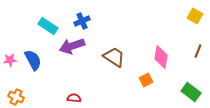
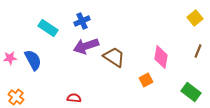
yellow square: moved 2 px down; rotated 21 degrees clockwise
cyan rectangle: moved 2 px down
purple arrow: moved 14 px right
pink star: moved 2 px up
orange cross: rotated 14 degrees clockwise
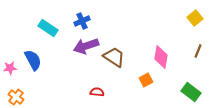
pink star: moved 10 px down
red semicircle: moved 23 px right, 6 px up
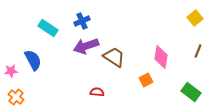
pink star: moved 1 px right, 3 px down
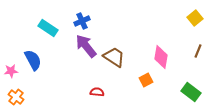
purple arrow: rotated 70 degrees clockwise
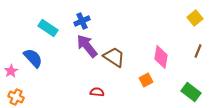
purple arrow: moved 1 px right
blue semicircle: moved 2 px up; rotated 15 degrees counterclockwise
pink star: rotated 24 degrees counterclockwise
orange cross: rotated 14 degrees counterclockwise
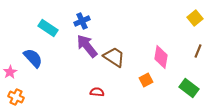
pink star: moved 1 px left, 1 px down
green rectangle: moved 2 px left, 4 px up
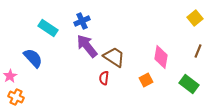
pink star: moved 4 px down
green rectangle: moved 4 px up
red semicircle: moved 7 px right, 14 px up; rotated 88 degrees counterclockwise
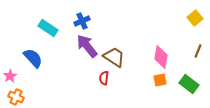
orange square: moved 14 px right; rotated 16 degrees clockwise
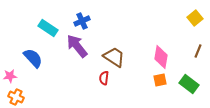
purple arrow: moved 10 px left
pink star: rotated 24 degrees clockwise
